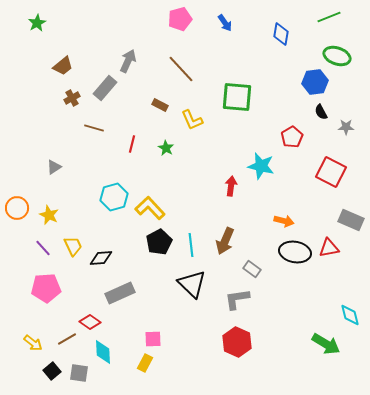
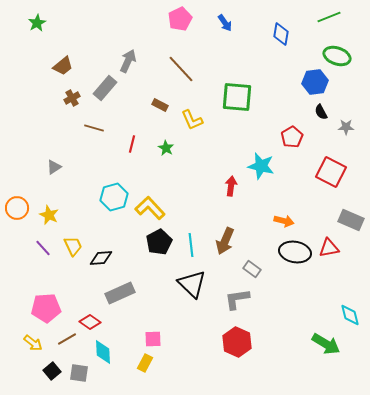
pink pentagon at (180, 19): rotated 10 degrees counterclockwise
pink pentagon at (46, 288): moved 20 px down
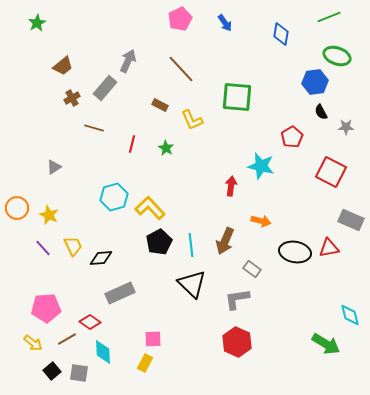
orange arrow at (284, 221): moved 23 px left
